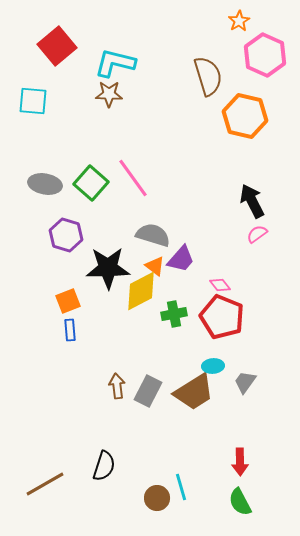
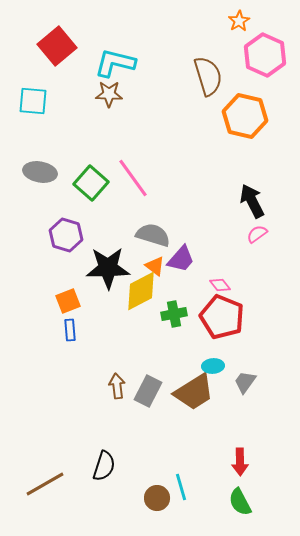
gray ellipse: moved 5 px left, 12 px up
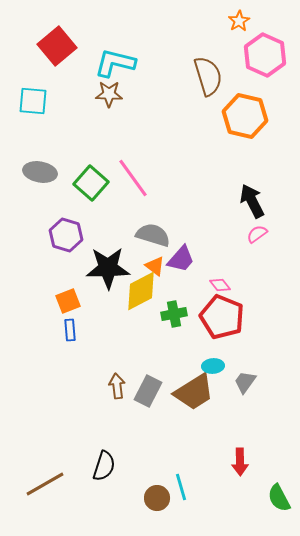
green semicircle: moved 39 px right, 4 px up
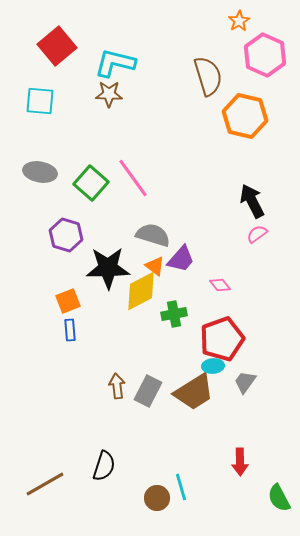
cyan square: moved 7 px right
red pentagon: moved 22 px down; rotated 30 degrees clockwise
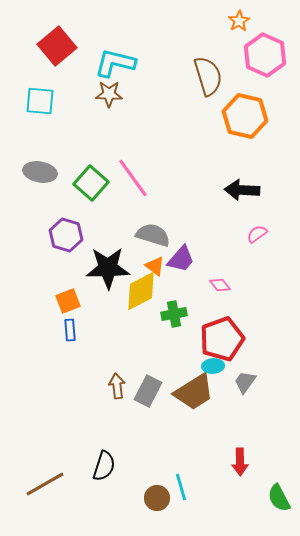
black arrow: moved 10 px left, 11 px up; rotated 60 degrees counterclockwise
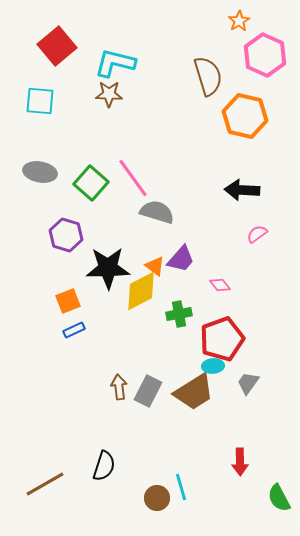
gray semicircle: moved 4 px right, 23 px up
green cross: moved 5 px right
blue rectangle: moved 4 px right; rotated 70 degrees clockwise
gray trapezoid: moved 3 px right, 1 px down
brown arrow: moved 2 px right, 1 px down
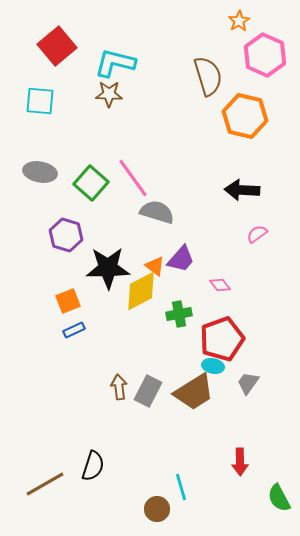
cyan ellipse: rotated 15 degrees clockwise
black semicircle: moved 11 px left
brown circle: moved 11 px down
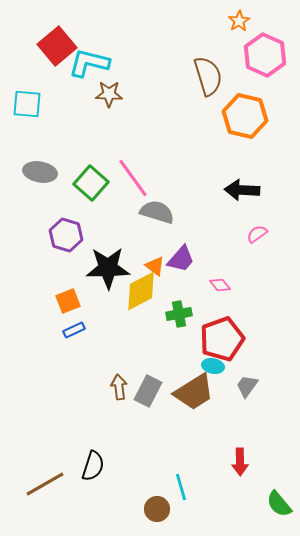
cyan L-shape: moved 26 px left
cyan square: moved 13 px left, 3 px down
gray trapezoid: moved 1 px left, 3 px down
green semicircle: moved 6 px down; rotated 12 degrees counterclockwise
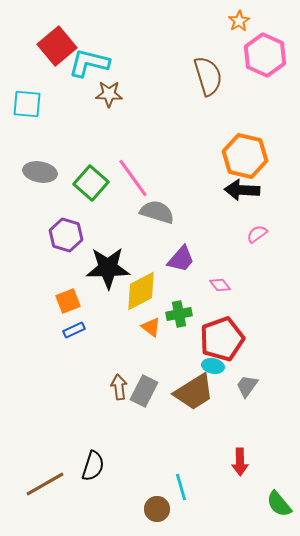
orange hexagon: moved 40 px down
orange triangle: moved 4 px left, 61 px down
gray rectangle: moved 4 px left
